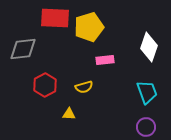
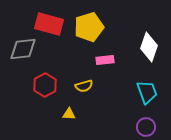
red rectangle: moved 6 px left, 6 px down; rotated 12 degrees clockwise
yellow semicircle: moved 1 px up
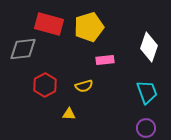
purple circle: moved 1 px down
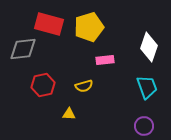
red hexagon: moved 2 px left; rotated 15 degrees clockwise
cyan trapezoid: moved 5 px up
purple circle: moved 2 px left, 2 px up
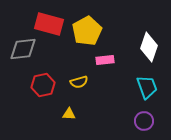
yellow pentagon: moved 2 px left, 4 px down; rotated 12 degrees counterclockwise
yellow semicircle: moved 5 px left, 4 px up
purple circle: moved 5 px up
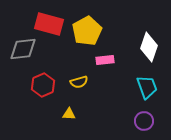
red hexagon: rotated 10 degrees counterclockwise
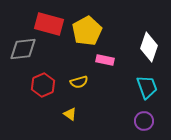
pink rectangle: rotated 18 degrees clockwise
yellow triangle: moved 1 px right; rotated 32 degrees clockwise
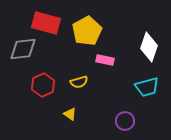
red rectangle: moved 3 px left, 1 px up
cyan trapezoid: rotated 95 degrees clockwise
purple circle: moved 19 px left
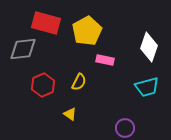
yellow semicircle: rotated 48 degrees counterclockwise
purple circle: moved 7 px down
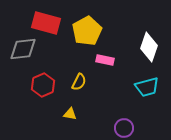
yellow triangle: rotated 24 degrees counterclockwise
purple circle: moved 1 px left
